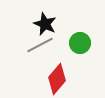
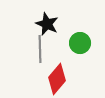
black star: moved 2 px right
gray line: moved 4 px down; rotated 64 degrees counterclockwise
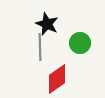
gray line: moved 2 px up
red diamond: rotated 16 degrees clockwise
